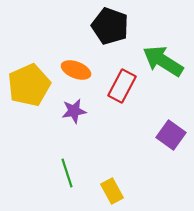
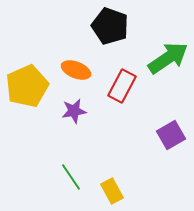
green arrow: moved 5 px right, 3 px up; rotated 114 degrees clockwise
yellow pentagon: moved 2 px left, 1 px down
purple square: rotated 24 degrees clockwise
green line: moved 4 px right, 4 px down; rotated 16 degrees counterclockwise
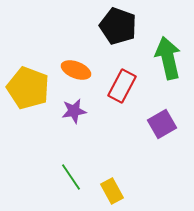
black pentagon: moved 8 px right
green arrow: rotated 69 degrees counterclockwise
yellow pentagon: moved 1 px right, 2 px down; rotated 27 degrees counterclockwise
purple square: moved 9 px left, 11 px up
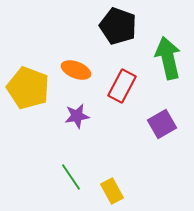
purple star: moved 3 px right, 5 px down
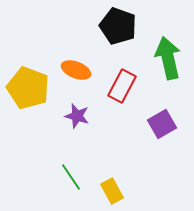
purple star: rotated 25 degrees clockwise
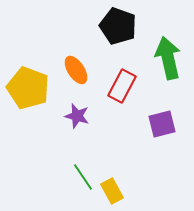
orange ellipse: rotated 36 degrees clockwise
purple square: rotated 16 degrees clockwise
green line: moved 12 px right
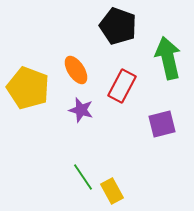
purple star: moved 4 px right, 6 px up
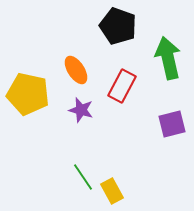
yellow pentagon: moved 6 px down; rotated 9 degrees counterclockwise
purple square: moved 10 px right
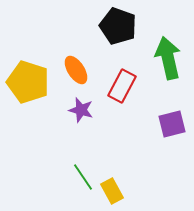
yellow pentagon: moved 12 px up; rotated 6 degrees clockwise
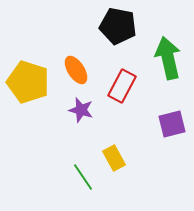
black pentagon: rotated 9 degrees counterclockwise
yellow rectangle: moved 2 px right, 33 px up
